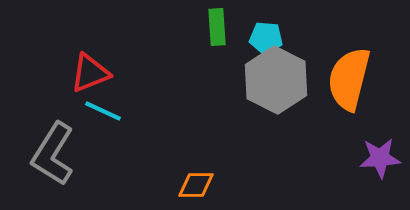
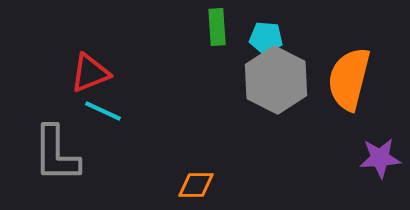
gray L-shape: moved 3 px right; rotated 32 degrees counterclockwise
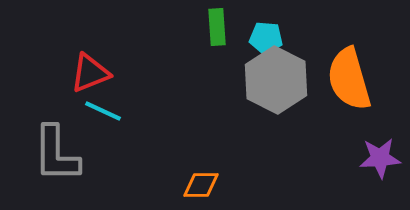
orange semicircle: rotated 30 degrees counterclockwise
orange diamond: moved 5 px right
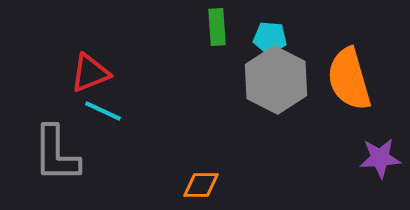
cyan pentagon: moved 4 px right
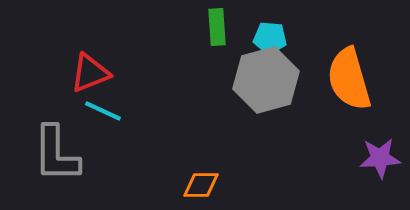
gray hexagon: moved 10 px left; rotated 18 degrees clockwise
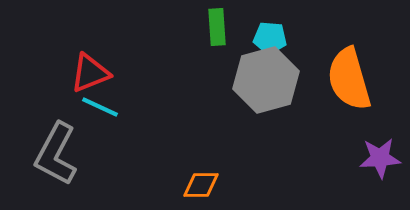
cyan line: moved 3 px left, 4 px up
gray L-shape: rotated 28 degrees clockwise
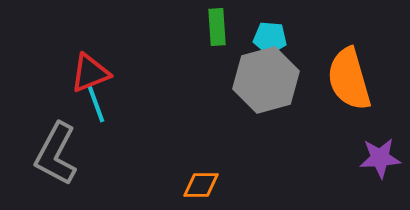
cyan line: moved 4 px left, 3 px up; rotated 45 degrees clockwise
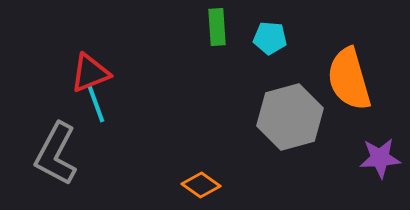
gray hexagon: moved 24 px right, 37 px down
orange diamond: rotated 36 degrees clockwise
